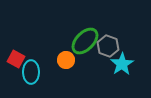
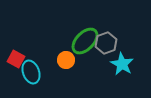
gray hexagon: moved 2 px left, 3 px up; rotated 20 degrees clockwise
cyan star: rotated 10 degrees counterclockwise
cyan ellipse: rotated 20 degrees counterclockwise
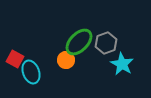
green ellipse: moved 6 px left, 1 px down
red square: moved 1 px left
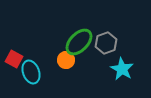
red square: moved 1 px left
cyan star: moved 5 px down
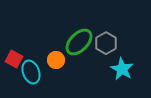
gray hexagon: rotated 10 degrees counterclockwise
orange circle: moved 10 px left
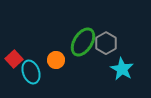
green ellipse: moved 4 px right; rotated 12 degrees counterclockwise
red square: rotated 18 degrees clockwise
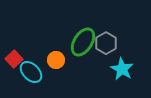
cyan ellipse: rotated 25 degrees counterclockwise
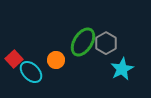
cyan star: rotated 15 degrees clockwise
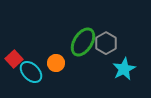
orange circle: moved 3 px down
cyan star: moved 2 px right
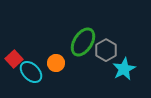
gray hexagon: moved 7 px down
